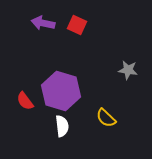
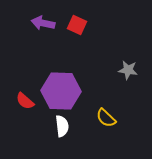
purple hexagon: rotated 15 degrees counterclockwise
red semicircle: rotated 12 degrees counterclockwise
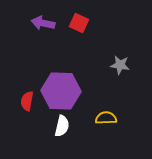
red square: moved 2 px right, 2 px up
gray star: moved 8 px left, 5 px up
red semicircle: moved 2 px right; rotated 60 degrees clockwise
yellow semicircle: rotated 135 degrees clockwise
white semicircle: rotated 20 degrees clockwise
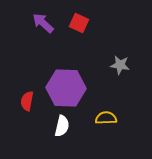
purple arrow: rotated 30 degrees clockwise
purple hexagon: moved 5 px right, 3 px up
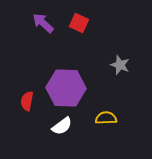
gray star: rotated 12 degrees clockwise
white semicircle: rotated 40 degrees clockwise
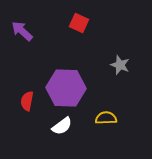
purple arrow: moved 21 px left, 8 px down
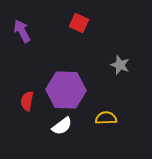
purple arrow: rotated 20 degrees clockwise
purple hexagon: moved 2 px down
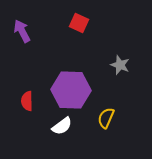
purple hexagon: moved 5 px right
red semicircle: rotated 12 degrees counterclockwise
yellow semicircle: rotated 65 degrees counterclockwise
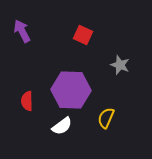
red square: moved 4 px right, 12 px down
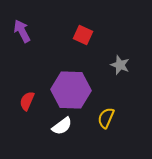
red semicircle: rotated 24 degrees clockwise
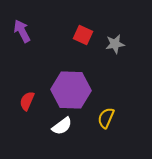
gray star: moved 5 px left, 21 px up; rotated 30 degrees counterclockwise
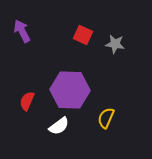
gray star: rotated 18 degrees clockwise
purple hexagon: moved 1 px left
white semicircle: moved 3 px left
